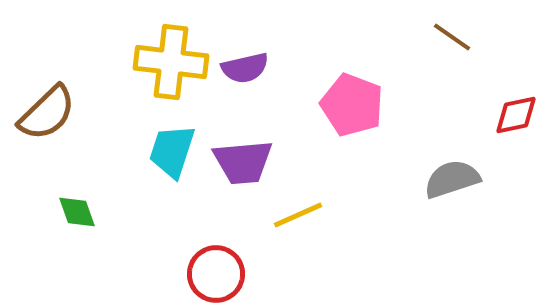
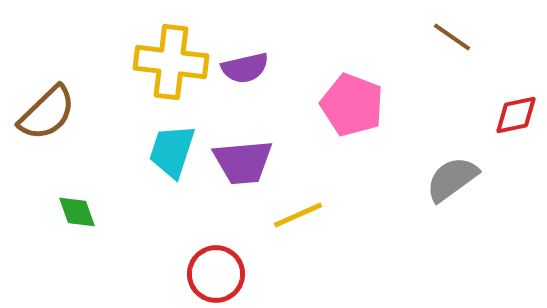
gray semicircle: rotated 18 degrees counterclockwise
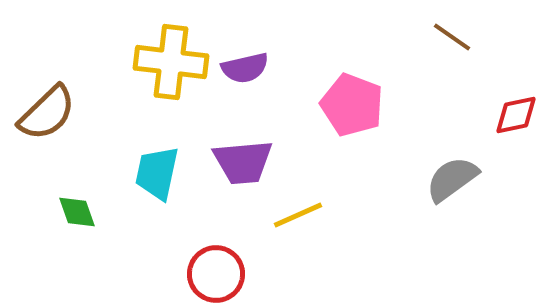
cyan trapezoid: moved 15 px left, 22 px down; rotated 6 degrees counterclockwise
